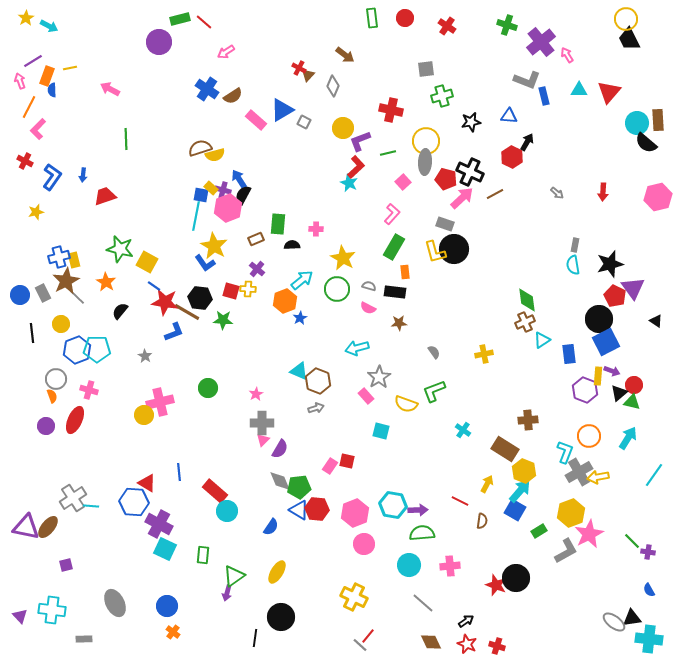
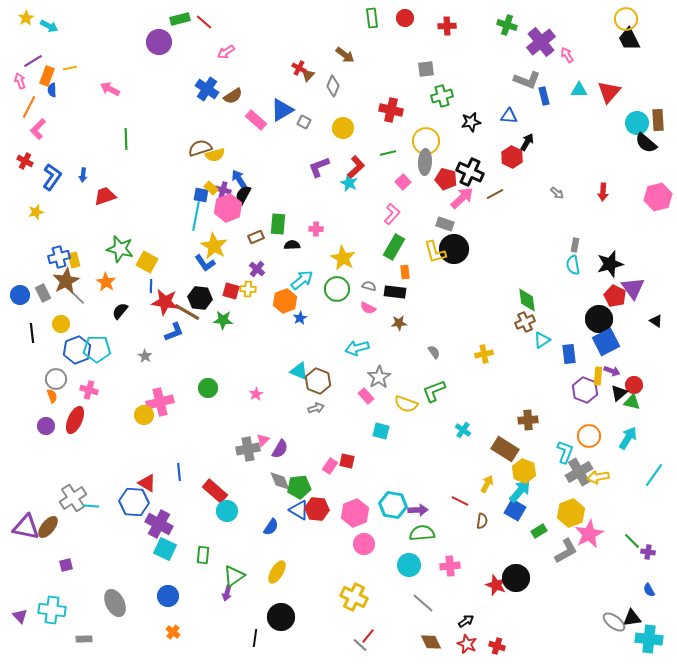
red cross at (447, 26): rotated 36 degrees counterclockwise
purple L-shape at (360, 141): moved 41 px left, 26 px down
brown rectangle at (256, 239): moved 2 px up
blue line at (154, 286): moved 3 px left; rotated 56 degrees clockwise
gray cross at (262, 423): moved 14 px left, 26 px down; rotated 10 degrees counterclockwise
blue circle at (167, 606): moved 1 px right, 10 px up
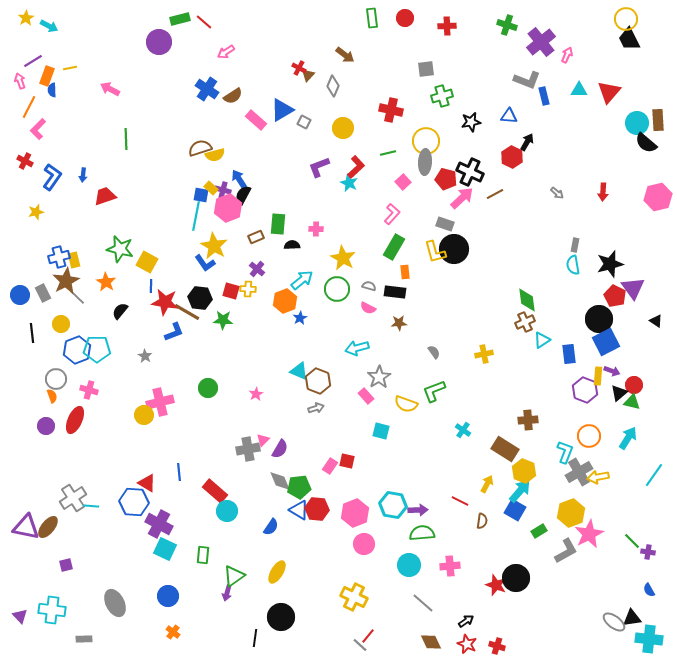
pink arrow at (567, 55): rotated 56 degrees clockwise
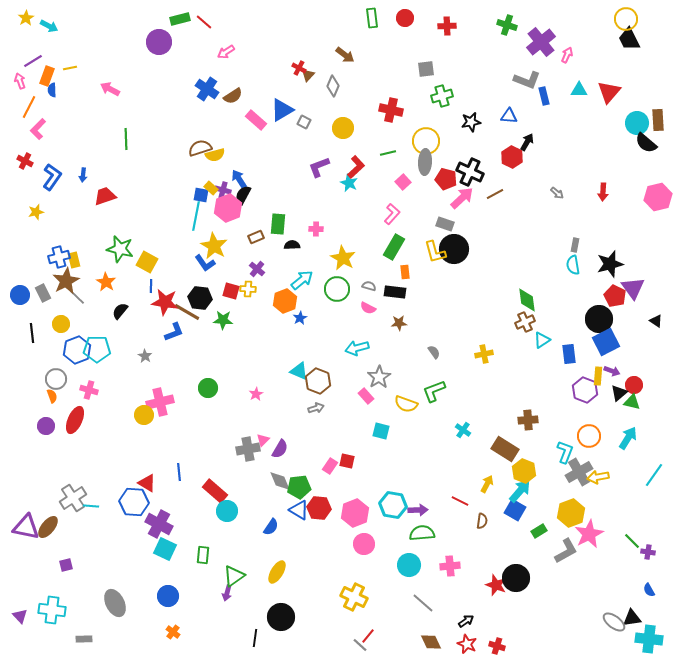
red hexagon at (317, 509): moved 2 px right, 1 px up
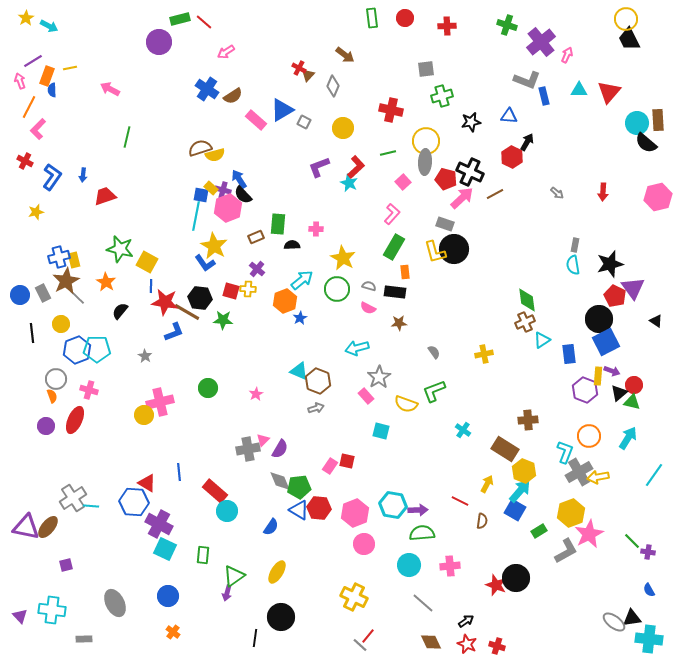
green line at (126, 139): moved 1 px right, 2 px up; rotated 15 degrees clockwise
black semicircle at (243, 195): rotated 72 degrees counterclockwise
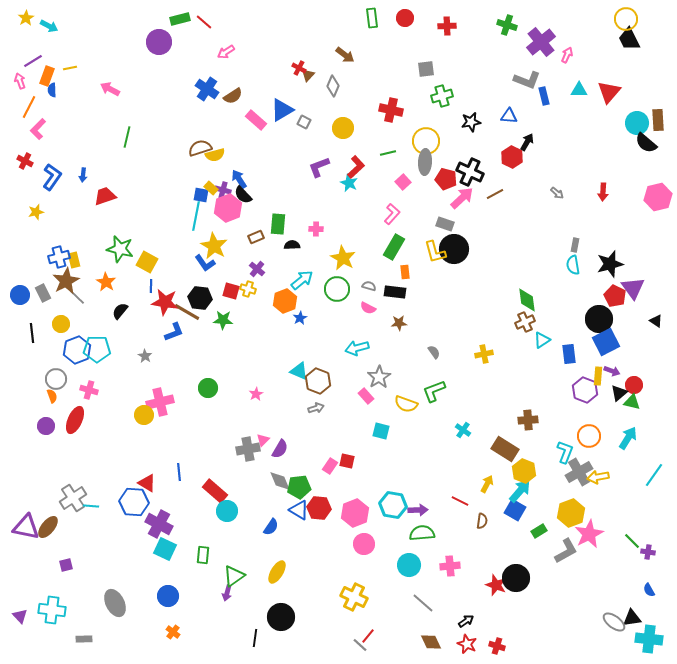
yellow cross at (248, 289): rotated 14 degrees clockwise
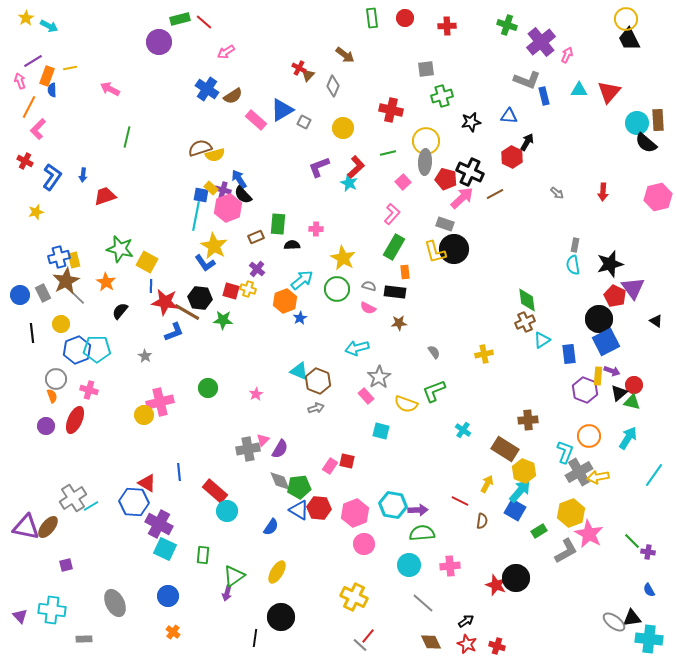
cyan line at (91, 506): rotated 35 degrees counterclockwise
pink star at (589, 534): rotated 16 degrees counterclockwise
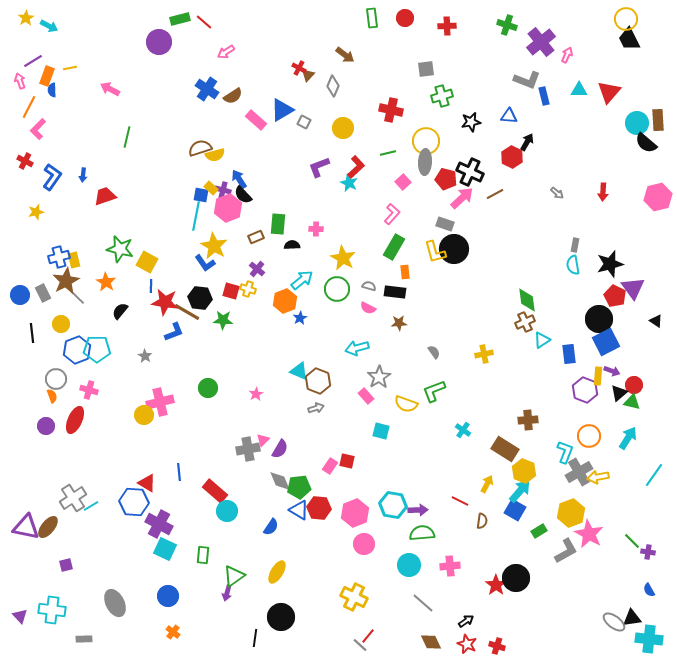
red star at (496, 585): rotated 15 degrees clockwise
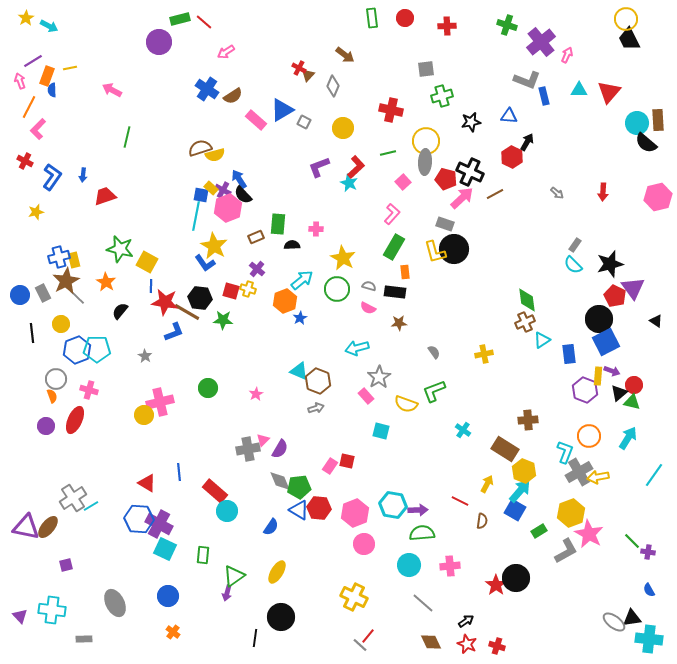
pink arrow at (110, 89): moved 2 px right, 1 px down
purple cross at (223, 190): rotated 14 degrees clockwise
gray rectangle at (575, 245): rotated 24 degrees clockwise
cyan semicircle at (573, 265): rotated 36 degrees counterclockwise
blue hexagon at (134, 502): moved 5 px right, 17 px down
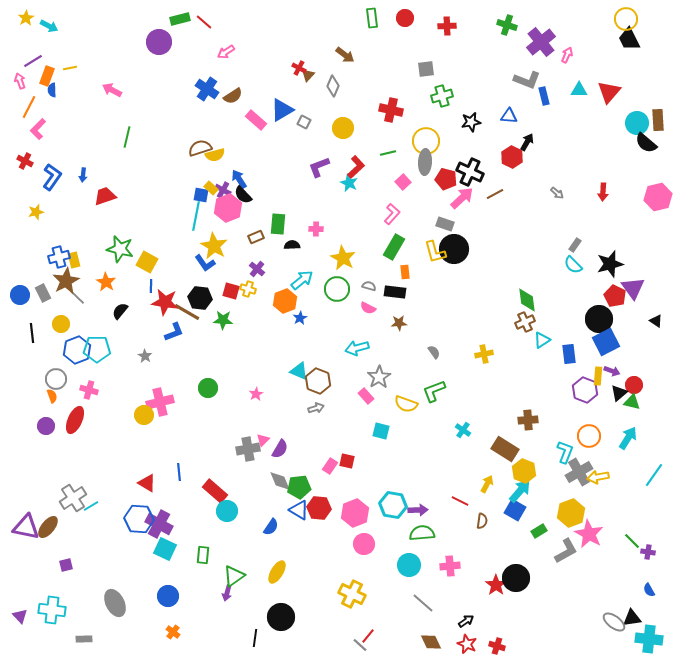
yellow cross at (354, 597): moved 2 px left, 3 px up
